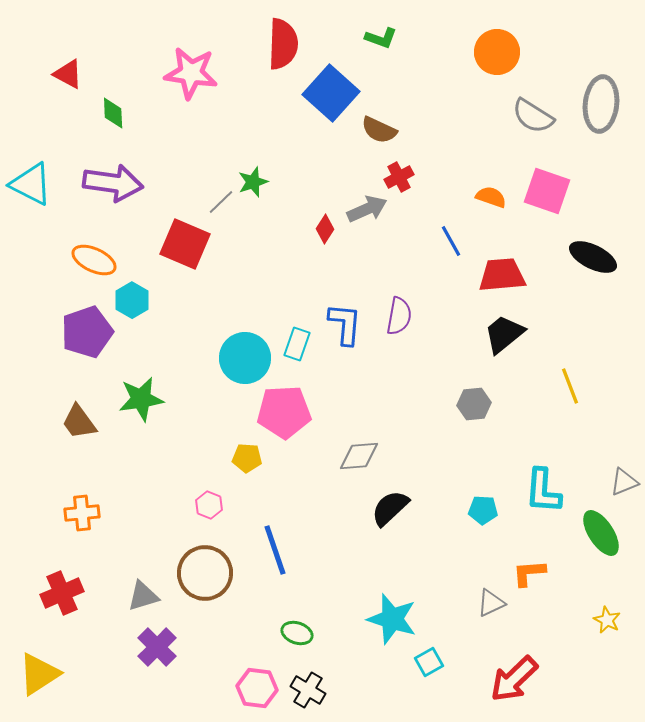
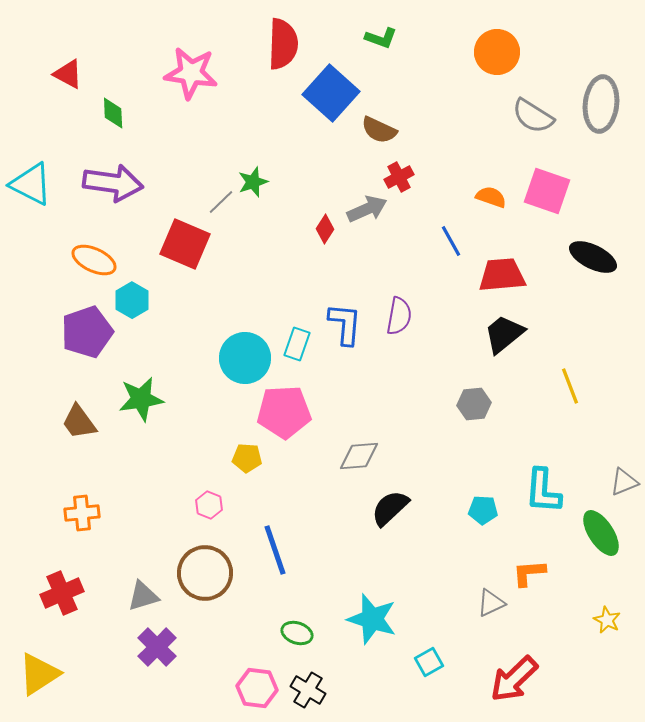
cyan star at (392, 619): moved 20 px left
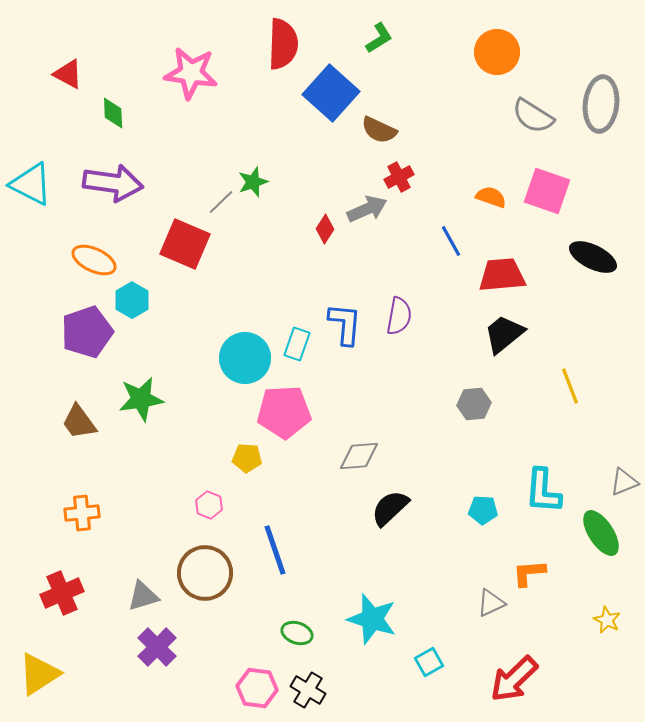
green L-shape at (381, 38): moved 2 px left; rotated 52 degrees counterclockwise
